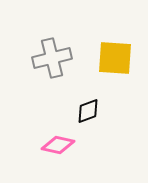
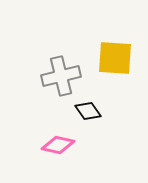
gray cross: moved 9 px right, 18 px down
black diamond: rotated 76 degrees clockwise
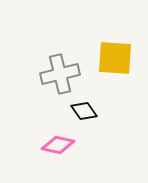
gray cross: moved 1 px left, 2 px up
black diamond: moved 4 px left
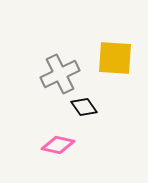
gray cross: rotated 12 degrees counterclockwise
black diamond: moved 4 px up
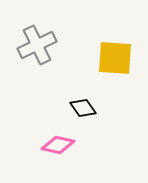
gray cross: moved 23 px left, 29 px up
black diamond: moved 1 px left, 1 px down
